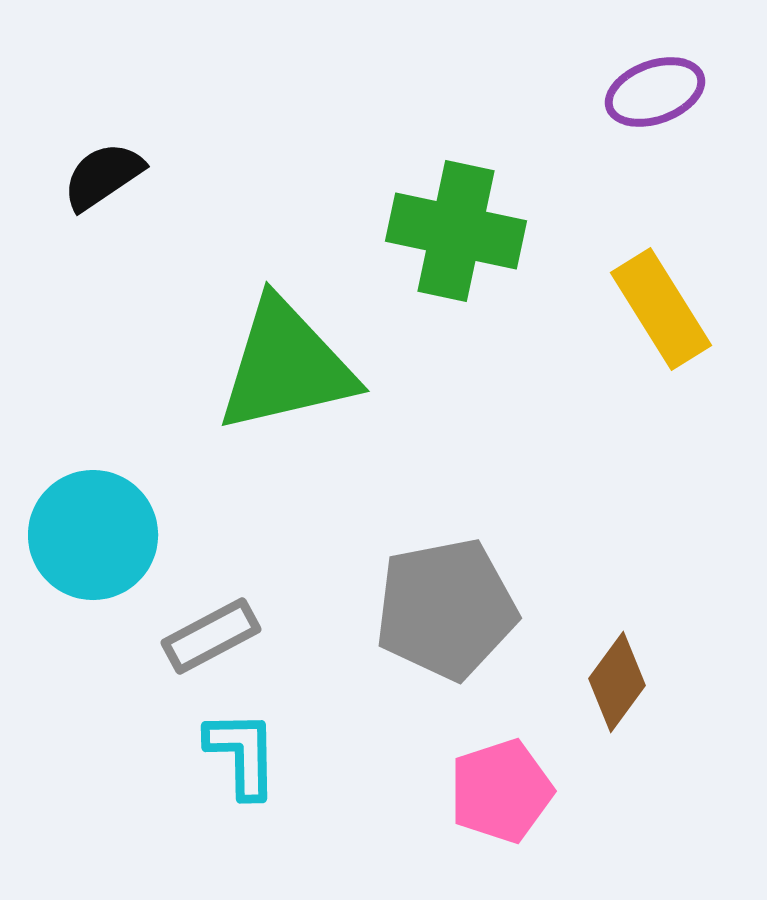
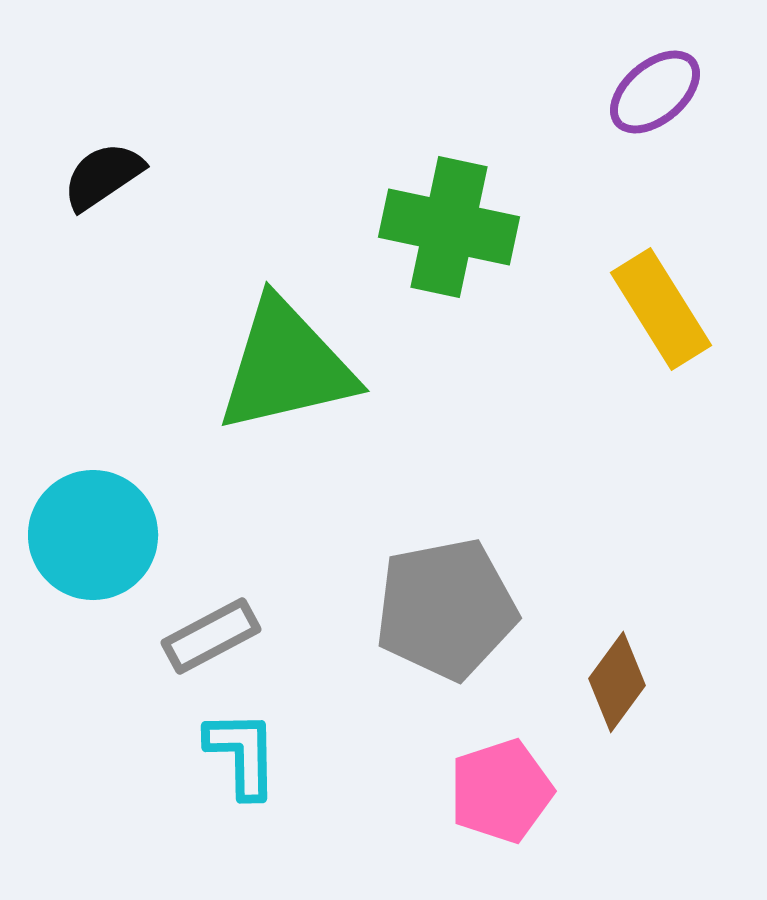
purple ellipse: rotated 20 degrees counterclockwise
green cross: moved 7 px left, 4 px up
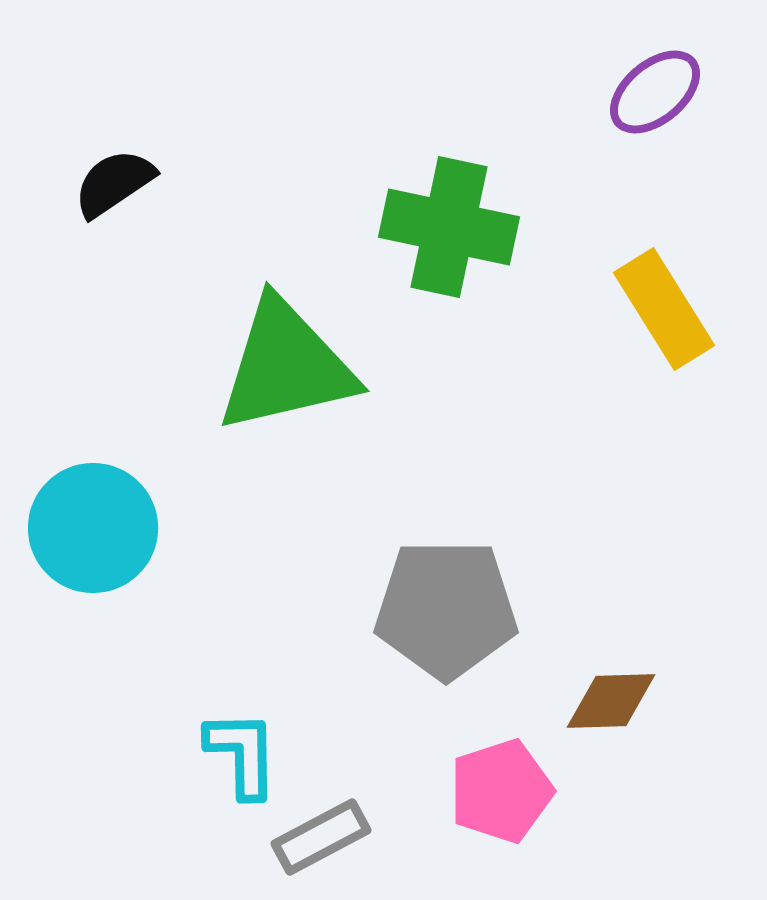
black semicircle: moved 11 px right, 7 px down
yellow rectangle: moved 3 px right
cyan circle: moved 7 px up
gray pentagon: rotated 11 degrees clockwise
gray rectangle: moved 110 px right, 201 px down
brown diamond: moved 6 px left, 19 px down; rotated 52 degrees clockwise
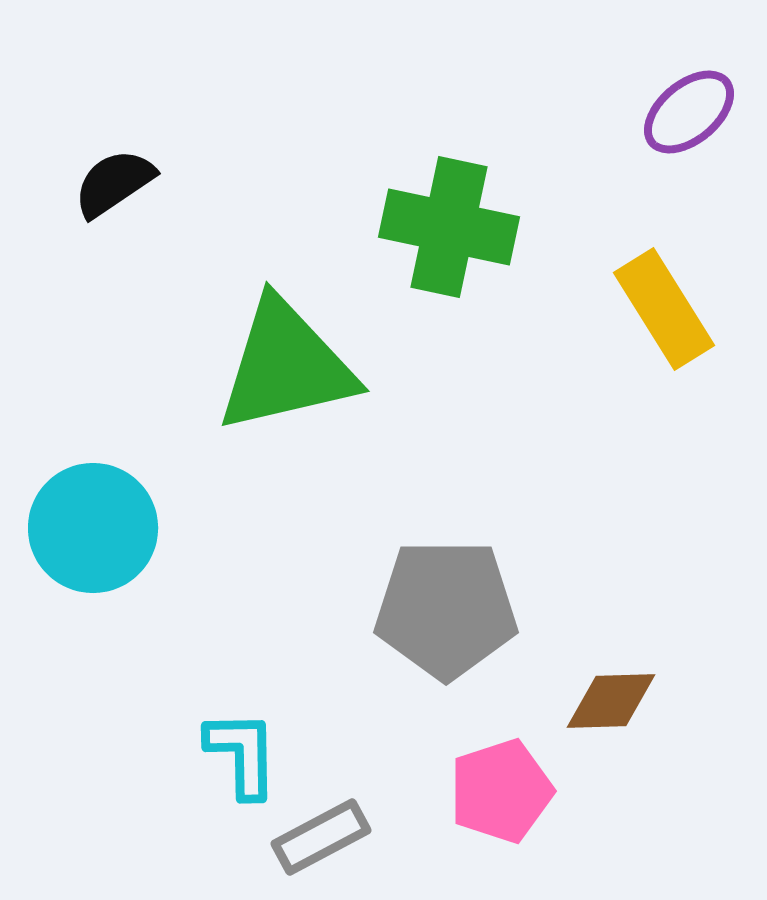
purple ellipse: moved 34 px right, 20 px down
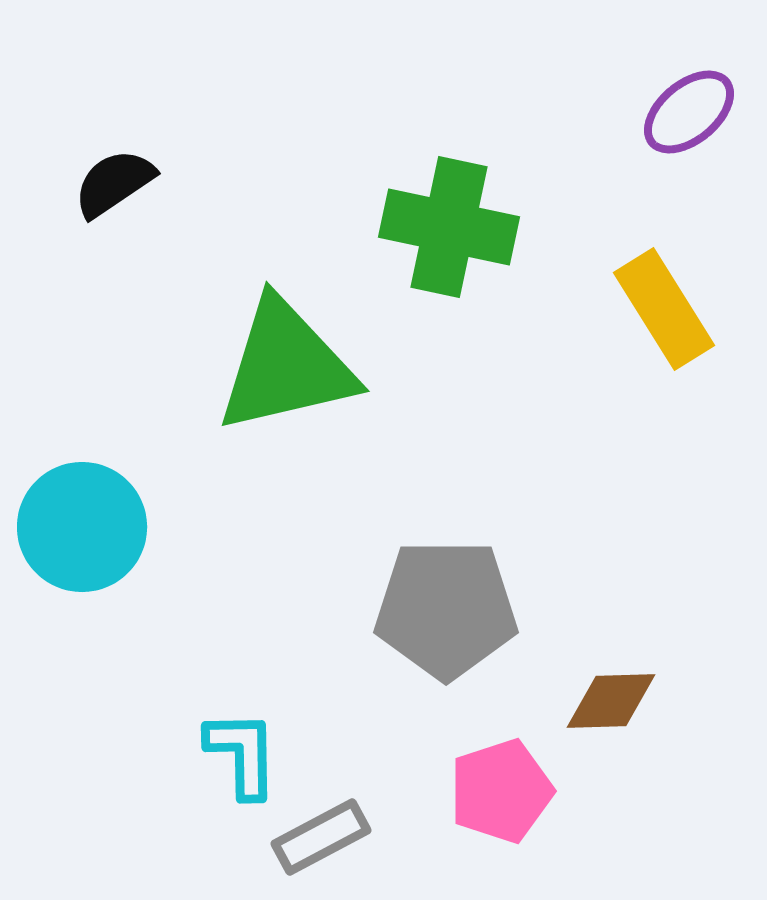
cyan circle: moved 11 px left, 1 px up
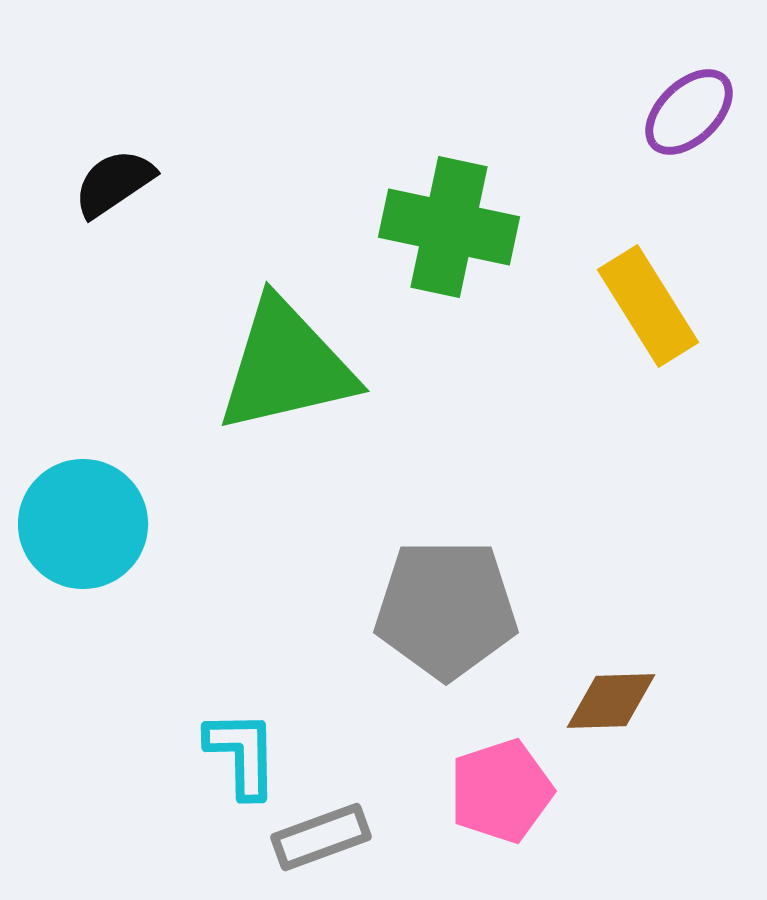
purple ellipse: rotated 4 degrees counterclockwise
yellow rectangle: moved 16 px left, 3 px up
cyan circle: moved 1 px right, 3 px up
gray rectangle: rotated 8 degrees clockwise
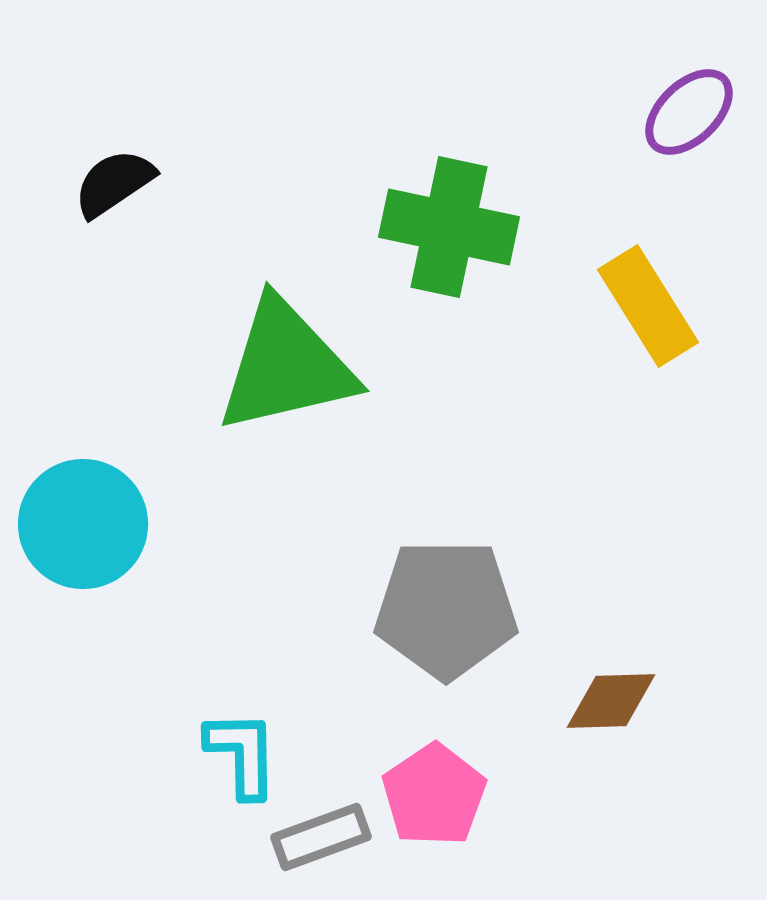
pink pentagon: moved 67 px left, 4 px down; rotated 16 degrees counterclockwise
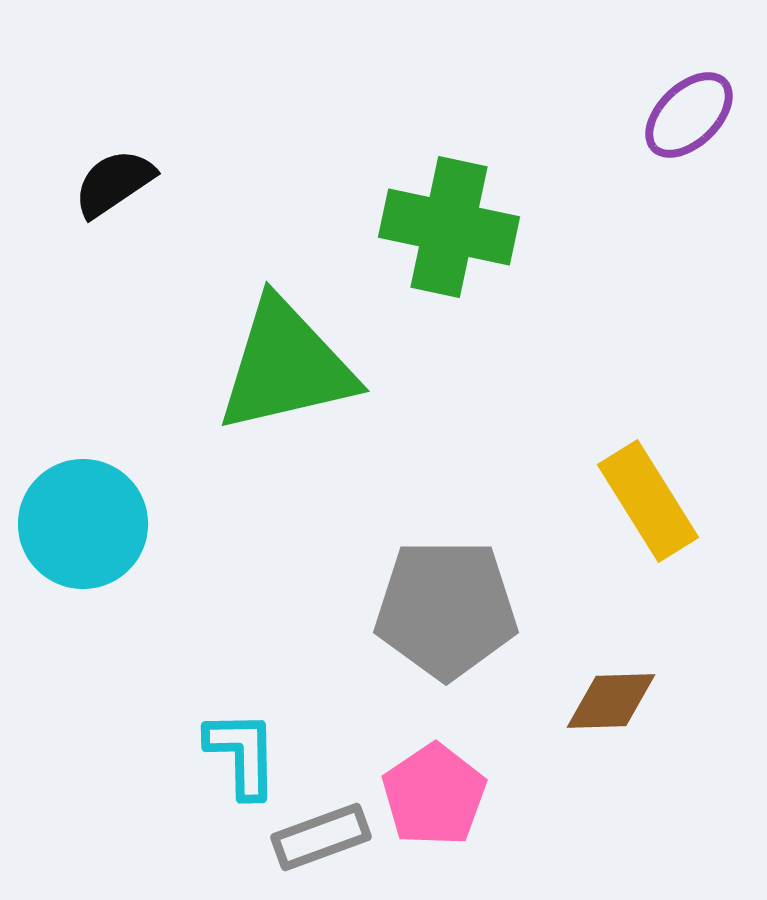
purple ellipse: moved 3 px down
yellow rectangle: moved 195 px down
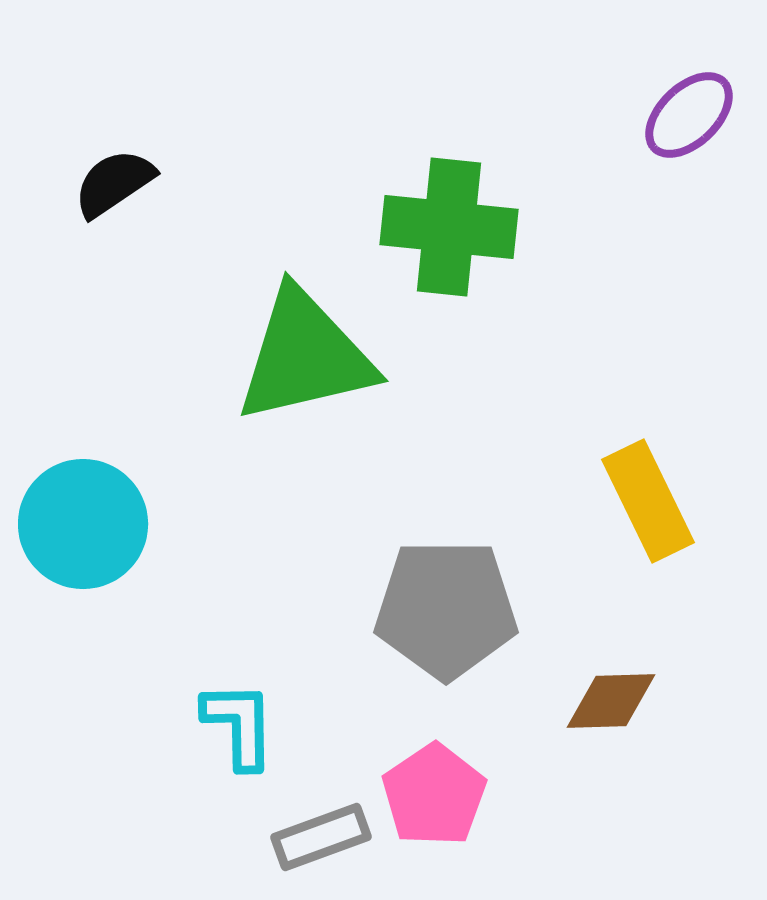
green cross: rotated 6 degrees counterclockwise
green triangle: moved 19 px right, 10 px up
yellow rectangle: rotated 6 degrees clockwise
cyan L-shape: moved 3 px left, 29 px up
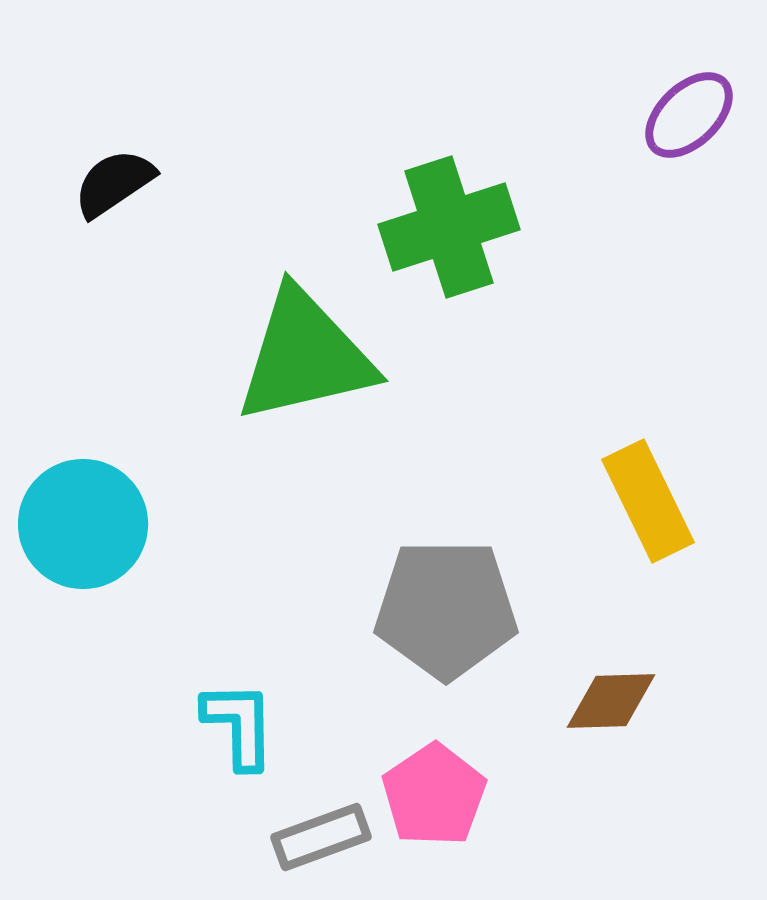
green cross: rotated 24 degrees counterclockwise
